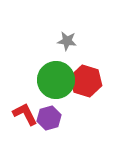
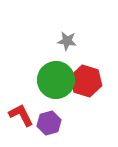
red L-shape: moved 4 px left, 1 px down
purple hexagon: moved 5 px down
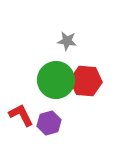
red hexagon: rotated 12 degrees counterclockwise
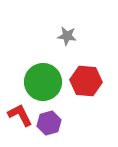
gray star: moved 5 px up
green circle: moved 13 px left, 2 px down
red L-shape: moved 1 px left
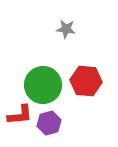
gray star: moved 1 px left, 7 px up
green circle: moved 3 px down
red L-shape: rotated 112 degrees clockwise
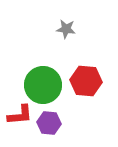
purple hexagon: rotated 20 degrees clockwise
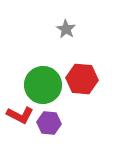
gray star: rotated 24 degrees clockwise
red hexagon: moved 4 px left, 2 px up
red L-shape: rotated 32 degrees clockwise
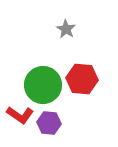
red L-shape: rotated 8 degrees clockwise
